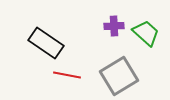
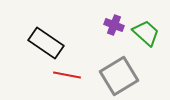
purple cross: moved 1 px up; rotated 24 degrees clockwise
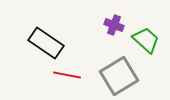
green trapezoid: moved 7 px down
